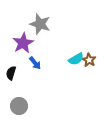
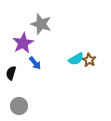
gray star: moved 1 px right
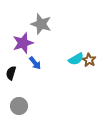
purple star: rotated 10 degrees clockwise
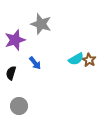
purple star: moved 8 px left, 3 px up
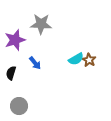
gray star: rotated 15 degrees counterclockwise
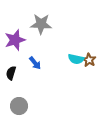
cyan semicircle: rotated 42 degrees clockwise
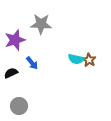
blue arrow: moved 3 px left
black semicircle: rotated 48 degrees clockwise
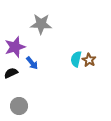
purple star: moved 7 px down
cyan semicircle: rotated 91 degrees clockwise
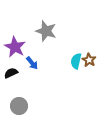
gray star: moved 5 px right, 7 px down; rotated 15 degrees clockwise
purple star: rotated 25 degrees counterclockwise
cyan semicircle: moved 2 px down
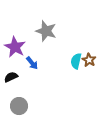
black semicircle: moved 4 px down
